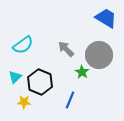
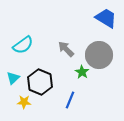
cyan triangle: moved 2 px left, 1 px down
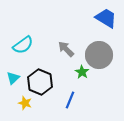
yellow star: moved 1 px right, 1 px down; rotated 16 degrees clockwise
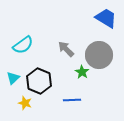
black hexagon: moved 1 px left, 1 px up
blue line: moved 2 px right; rotated 66 degrees clockwise
